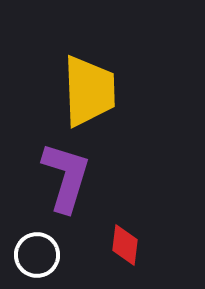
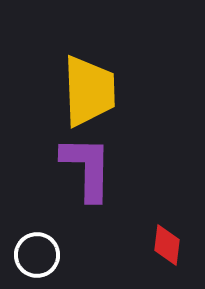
purple L-shape: moved 21 px right, 9 px up; rotated 16 degrees counterclockwise
red diamond: moved 42 px right
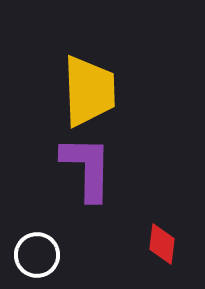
red diamond: moved 5 px left, 1 px up
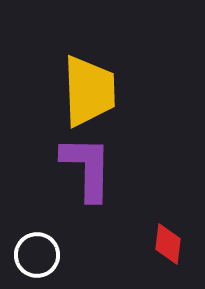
red diamond: moved 6 px right
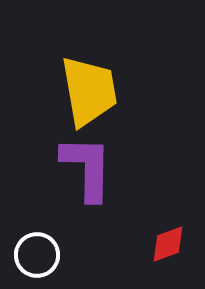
yellow trapezoid: rotated 8 degrees counterclockwise
red diamond: rotated 63 degrees clockwise
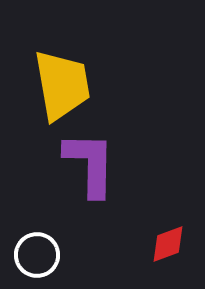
yellow trapezoid: moved 27 px left, 6 px up
purple L-shape: moved 3 px right, 4 px up
